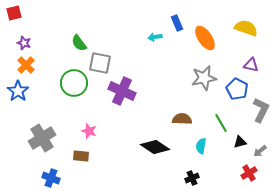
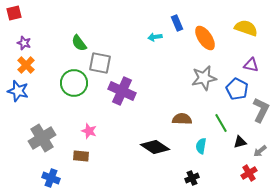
blue star: rotated 20 degrees counterclockwise
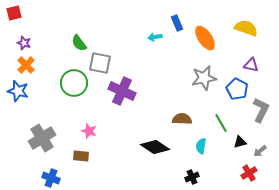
black cross: moved 1 px up
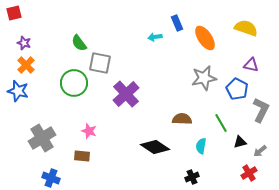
purple cross: moved 4 px right, 3 px down; rotated 24 degrees clockwise
brown rectangle: moved 1 px right
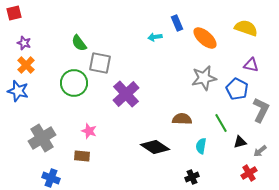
orange ellipse: rotated 15 degrees counterclockwise
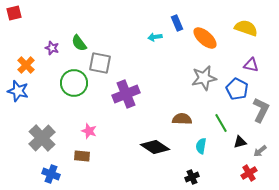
purple star: moved 28 px right, 5 px down
purple cross: rotated 20 degrees clockwise
gray cross: rotated 12 degrees counterclockwise
blue cross: moved 4 px up
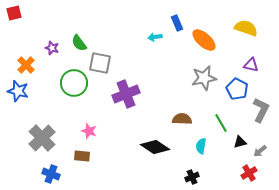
orange ellipse: moved 1 px left, 2 px down
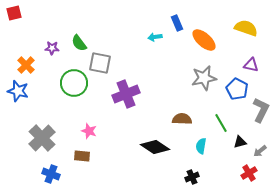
purple star: rotated 16 degrees counterclockwise
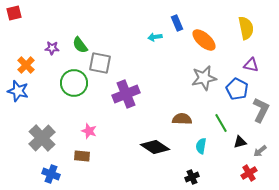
yellow semicircle: rotated 60 degrees clockwise
green semicircle: moved 1 px right, 2 px down
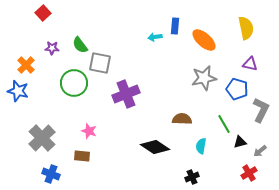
red square: moved 29 px right; rotated 28 degrees counterclockwise
blue rectangle: moved 2 px left, 3 px down; rotated 28 degrees clockwise
purple triangle: moved 1 px left, 1 px up
blue pentagon: rotated 10 degrees counterclockwise
green line: moved 3 px right, 1 px down
